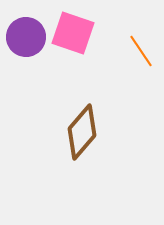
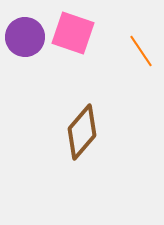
purple circle: moved 1 px left
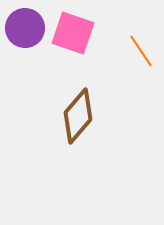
purple circle: moved 9 px up
brown diamond: moved 4 px left, 16 px up
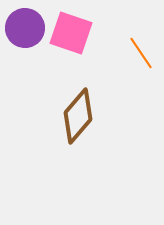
pink square: moved 2 px left
orange line: moved 2 px down
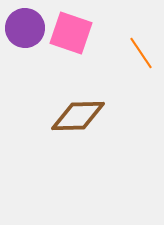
brown diamond: rotated 48 degrees clockwise
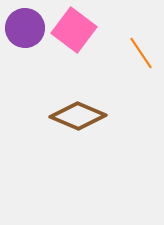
pink square: moved 3 px right, 3 px up; rotated 18 degrees clockwise
brown diamond: rotated 24 degrees clockwise
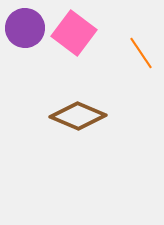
pink square: moved 3 px down
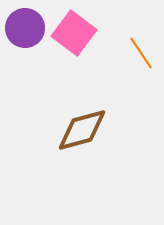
brown diamond: moved 4 px right, 14 px down; rotated 38 degrees counterclockwise
